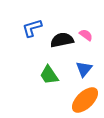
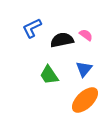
blue L-shape: rotated 10 degrees counterclockwise
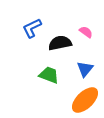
pink semicircle: moved 3 px up
black semicircle: moved 2 px left, 3 px down
blue triangle: moved 1 px right
green trapezoid: rotated 145 degrees clockwise
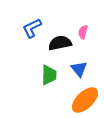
pink semicircle: moved 3 px left; rotated 112 degrees counterclockwise
blue triangle: moved 6 px left; rotated 18 degrees counterclockwise
green trapezoid: rotated 70 degrees clockwise
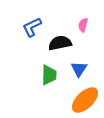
blue L-shape: moved 1 px up
pink semicircle: moved 7 px up
blue triangle: rotated 12 degrees clockwise
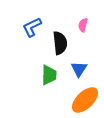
black semicircle: rotated 95 degrees clockwise
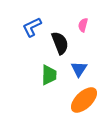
black semicircle: rotated 15 degrees counterclockwise
orange ellipse: moved 1 px left
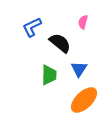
pink semicircle: moved 3 px up
black semicircle: rotated 30 degrees counterclockwise
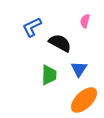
pink semicircle: moved 2 px right, 1 px up
black semicircle: rotated 10 degrees counterclockwise
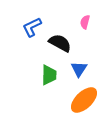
pink semicircle: moved 1 px down
